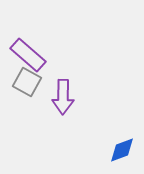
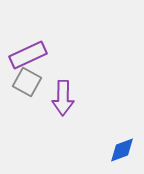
purple rectangle: rotated 66 degrees counterclockwise
purple arrow: moved 1 px down
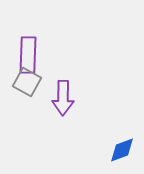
purple rectangle: rotated 63 degrees counterclockwise
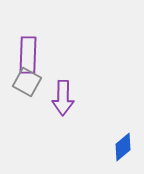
blue diamond: moved 1 px right, 3 px up; rotated 20 degrees counterclockwise
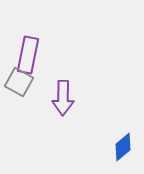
purple rectangle: rotated 9 degrees clockwise
gray square: moved 8 px left
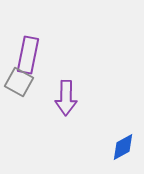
purple arrow: moved 3 px right
blue diamond: rotated 12 degrees clockwise
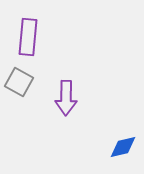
purple rectangle: moved 18 px up; rotated 6 degrees counterclockwise
blue diamond: rotated 16 degrees clockwise
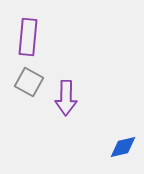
gray square: moved 10 px right
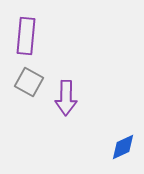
purple rectangle: moved 2 px left, 1 px up
blue diamond: rotated 12 degrees counterclockwise
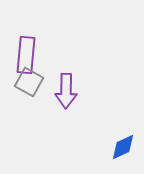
purple rectangle: moved 19 px down
purple arrow: moved 7 px up
